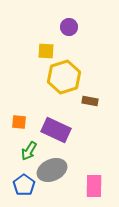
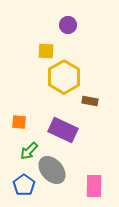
purple circle: moved 1 px left, 2 px up
yellow hexagon: rotated 12 degrees counterclockwise
purple rectangle: moved 7 px right
green arrow: rotated 12 degrees clockwise
gray ellipse: rotated 72 degrees clockwise
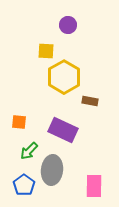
gray ellipse: rotated 48 degrees clockwise
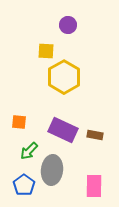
brown rectangle: moved 5 px right, 34 px down
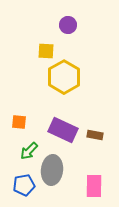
blue pentagon: rotated 25 degrees clockwise
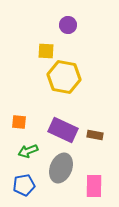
yellow hexagon: rotated 20 degrees counterclockwise
green arrow: moved 1 px left; rotated 24 degrees clockwise
gray ellipse: moved 9 px right, 2 px up; rotated 16 degrees clockwise
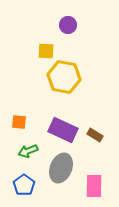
brown rectangle: rotated 21 degrees clockwise
blue pentagon: rotated 25 degrees counterclockwise
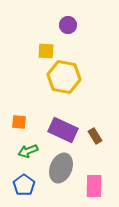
brown rectangle: moved 1 px down; rotated 28 degrees clockwise
